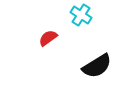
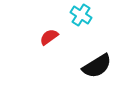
red semicircle: moved 1 px right, 1 px up
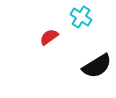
cyan cross: moved 2 px down
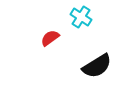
red semicircle: moved 1 px right, 1 px down
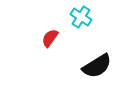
red semicircle: rotated 18 degrees counterclockwise
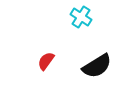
red semicircle: moved 4 px left, 23 px down
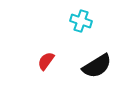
cyan cross: moved 4 px down; rotated 15 degrees counterclockwise
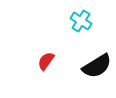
cyan cross: rotated 15 degrees clockwise
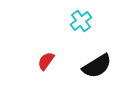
cyan cross: rotated 20 degrees clockwise
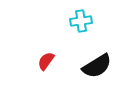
cyan cross: rotated 30 degrees clockwise
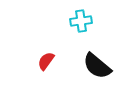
black semicircle: rotated 72 degrees clockwise
